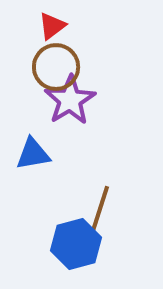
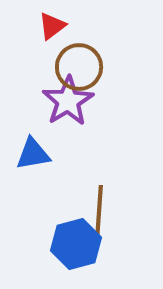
brown circle: moved 23 px right
purple star: moved 2 px left, 1 px down
brown line: rotated 14 degrees counterclockwise
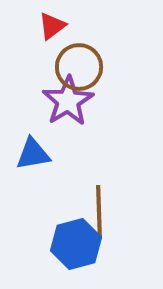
brown line: rotated 6 degrees counterclockwise
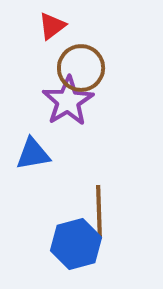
brown circle: moved 2 px right, 1 px down
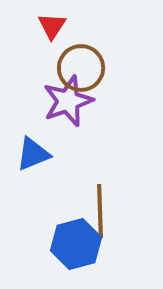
red triangle: rotated 20 degrees counterclockwise
purple star: rotated 12 degrees clockwise
blue triangle: rotated 12 degrees counterclockwise
brown line: moved 1 px right, 1 px up
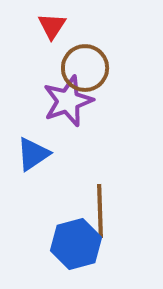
brown circle: moved 4 px right
blue triangle: rotated 12 degrees counterclockwise
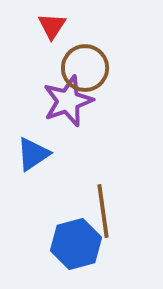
brown line: moved 3 px right; rotated 6 degrees counterclockwise
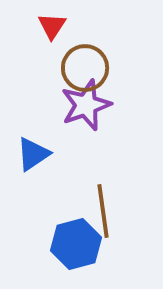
purple star: moved 18 px right, 4 px down
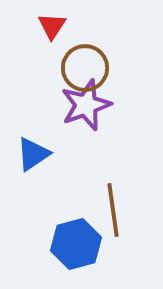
brown line: moved 10 px right, 1 px up
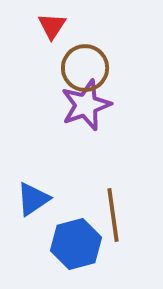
blue triangle: moved 45 px down
brown line: moved 5 px down
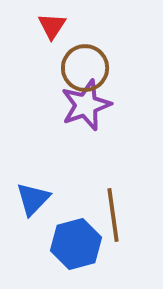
blue triangle: rotated 12 degrees counterclockwise
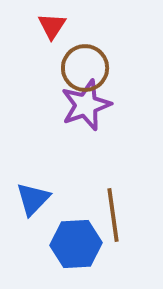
blue hexagon: rotated 12 degrees clockwise
